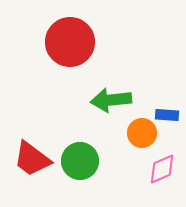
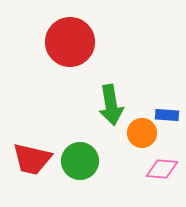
green arrow: moved 5 px down; rotated 93 degrees counterclockwise
red trapezoid: rotated 24 degrees counterclockwise
pink diamond: rotated 28 degrees clockwise
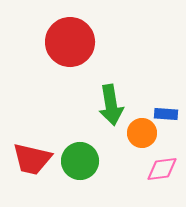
blue rectangle: moved 1 px left, 1 px up
pink diamond: rotated 12 degrees counterclockwise
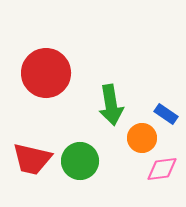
red circle: moved 24 px left, 31 px down
blue rectangle: rotated 30 degrees clockwise
orange circle: moved 5 px down
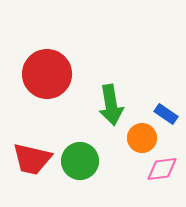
red circle: moved 1 px right, 1 px down
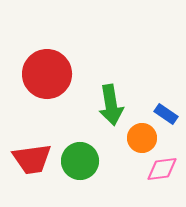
red trapezoid: rotated 21 degrees counterclockwise
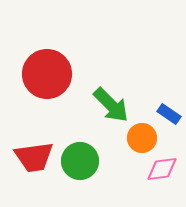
green arrow: rotated 36 degrees counterclockwise
blue rectangle: moved 3 px right
red trapezoid: moved 2 px right, 2 px up
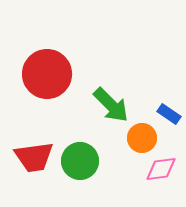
pink diamond: moved 1 px left
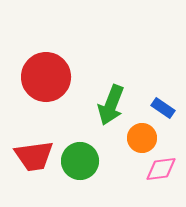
red circle: moved 1 px left, 3 px down
green arrow: rotated 66 degrees clockwise
blue rectangle: moved 6 px left, 6 px up
red trapezoid: moved 1 px up
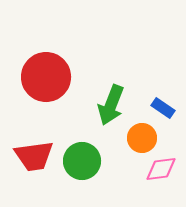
green circle: moved 2 px right
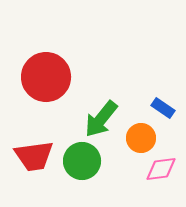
green arrow: moved 10 px left, 14 px down; rotated 18 degrees clockwise
orange circle: moved 1 px left
